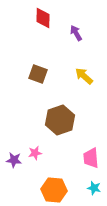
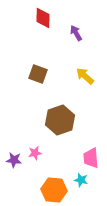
yellow arrow: moved 1 px right
cyan star: moved 13 px left, 8 px up
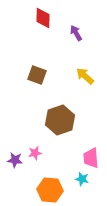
brown square: moved 1 px left, 1 px down
purple star: moved 1 px right
cyan star: moved 1 px right, 1 px up
orange hexagon: moved 4 px left
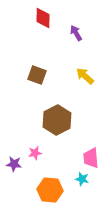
brown hexagon: moved 3 px left; rotated 8 degrees counterclockwise
purple star: moved 1 px left, 4 px down
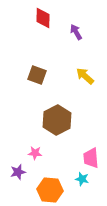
purple arrow: moved 1 px up
pink star: rotated 16 degrees clockwise
purple star: moved 4 px right, 8 px down; rotated 21 degrees counterclockwise
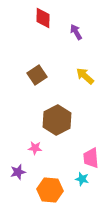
brown square: rotated 36 degrees clockwise
pink star: moved 5 px up
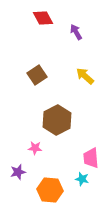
red diamond: rotated 30 degrees counterclockwise
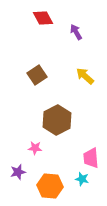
orange hexagon: moved 4 px up
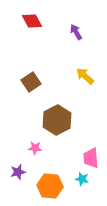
red diamond: moved 11 px left, 3 px down
brown square: moved 6 px left, 7 px down
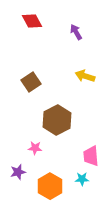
yellow arrow: rotated 24 degrees counterclockwise
pink trapezoid: moved 2 px up
cyan star: rotated 16 degrees counterclockwise
orange hexagon: rotated 25 degrees clockwise
